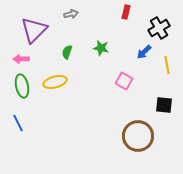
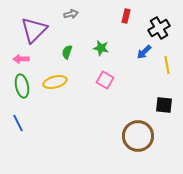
red rectangle: moved 4 px down
pink square: moved 19 px left, 1 px up
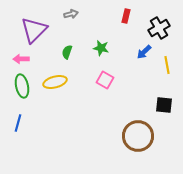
blue line: rotated 42 degrees clockwise
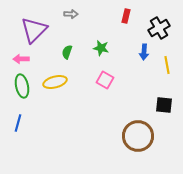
gray arrow: rotated 16 degrees clockwise
blue arrow: rotated 42 degrees counterclockwise
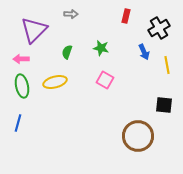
blue arrow: rotated 28 degrees counterclockwise
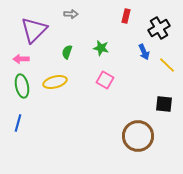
yellow line: rotated 36 degrees counterclockwise
black square: moved 1 px up
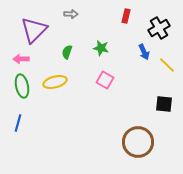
brown circle: moved 6 px down
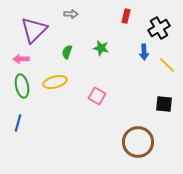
blue arrow: rotated 21 degrees clockwise
pink square: moved 8 px left, 16 px down
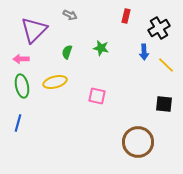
gray arrow: moved 1 px left, 1 px down; rotated 24 degrees clockwise
yellow line: moved 1 px left
pink square: rotated 18 degrees counterclockwise
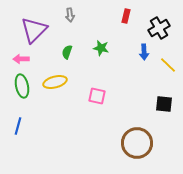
gray arrow: rotated 56 degrees clockwise
yellow line: moved 2 px right
blue line: moved 3 px down
brown circle: moved 1 px left, 1 px down
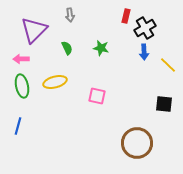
black cross: moved 14 px left
green semicircle: moved 4 px up; rotated 136 degrees clockwise
